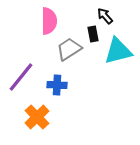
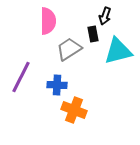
black arrow: rotated 120 degrees counterclockwise
pink semicircle: moved 1 px left
purple line: rotated 12 degrees counterclockwise
orange cross: moved 37 px right, 7 px up; rotated 25 degrees counterclockwise
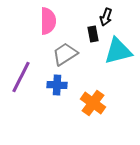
black arrow: moved 1 px right, 1 px down
gray trapezoid: moved 4 px left, 5 px down
orange cross: moved 19 px right, 7 px up; rotated 15 degrees clockwise
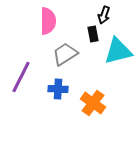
black arrow: moved 2 px left, 2 px up
blue cross: moved 1 px right, 4 px down
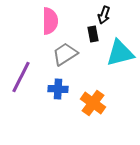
pink semicircle: moved 2 px right
cyan triangle: moved 2 px right, 2 px down
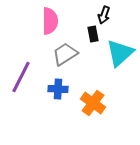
cyan triangle: rotated 28 degrees counterclockwise
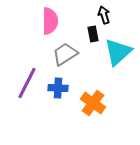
black arrow: rotated 144 degrees clockwise
cyan triangle: moved 2 px left, 1 px up
purple line: moved 6 px right, 6 px down
blue cross: moved 1 px up
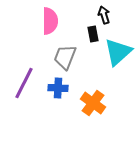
gray trapezoid: moved 3 px down; rotated 36 degrees counterclockwise
purple line: moved 3 px left
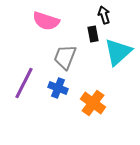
pink semicircle: moved 4 px left; rotated 108 degrees clockwise
blue cross: rotated 18 degrees clockwise
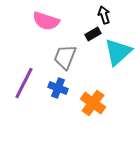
black rectangle: rotated 70 degrees clockwise
